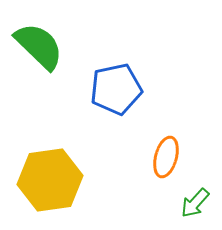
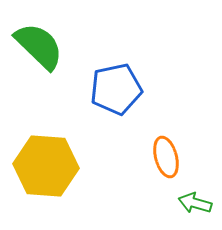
orange ellipse: rotated 30 degrees counterclockwise
yellow hexagon: moved 4 px left, 14 px up; rotated 12 degrees clockwise
green arrow: rotated 64 degrees clockwise
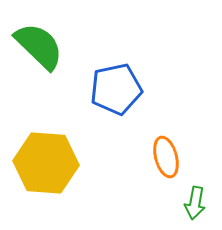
yellow hexagon: moved 3 px up
green arrow: rotated 96 degrees counterclockwise
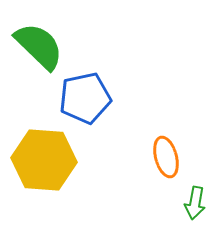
blue pentagon: moved 31 px left, 9 px down
yellow hexagon: moved 2 px left, 3 px up
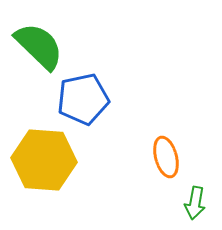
blue pentagon: moved 2 px left, 1 px down
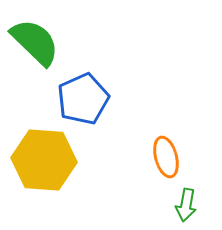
green semicircle: moved 4 px left, 4 px up
blue pentagon: rotated 12 degrees counterclockwise
green arrow: moved 9 px left, 2 px down
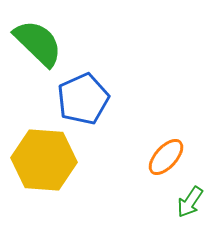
green semicircle: moved 3 px right, 1 px down
orange ellipse: rotated 57 degrees clockwise
green arrow: moved 4 px right, 3 px up; rotated 24 degrees clockwise
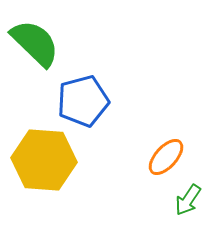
green semicircle: moved 3 px left
blue pentagon: moved 2 px down; rotated 9 degrees clockwise
green arrow: moved 2 px left, 2 px up
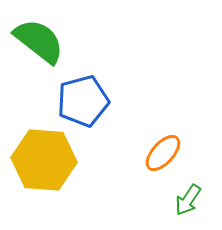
green semicircle: moved 4 px right, 2 px up; rotated 6 degrees counterclockwise
orange ellipse: moved 3 px left, 4 px up
